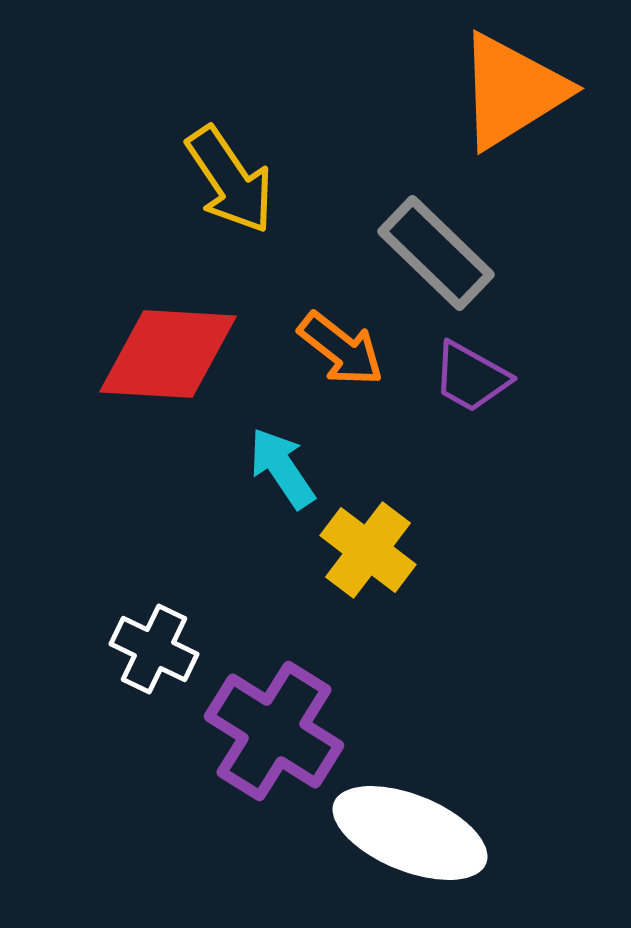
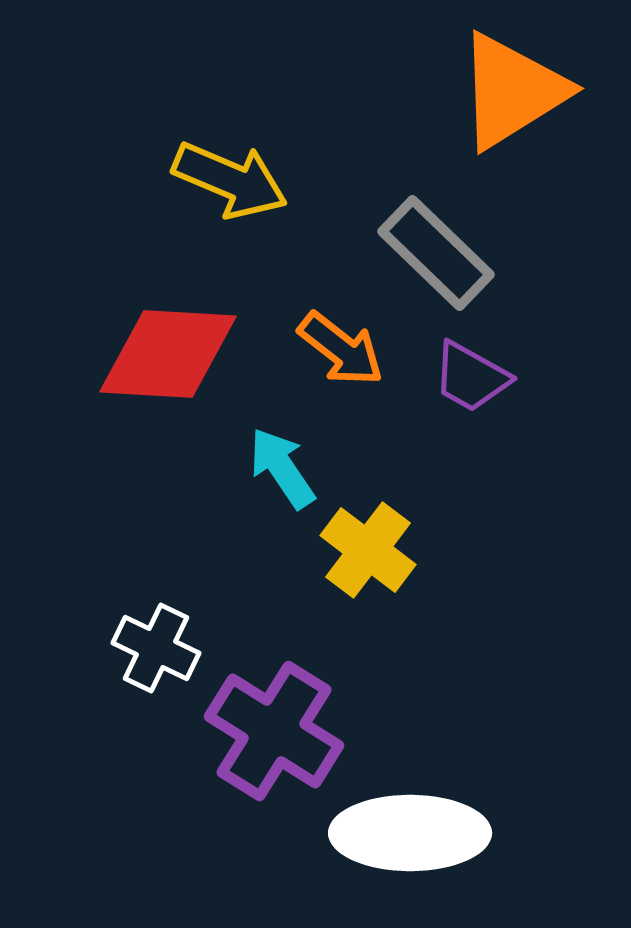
yellow arrow: rotated 33 degrees counterclockwise
white cross: moved 2 px right, 1 px up
white ellipse: rotated 22 degrees counterclockwise
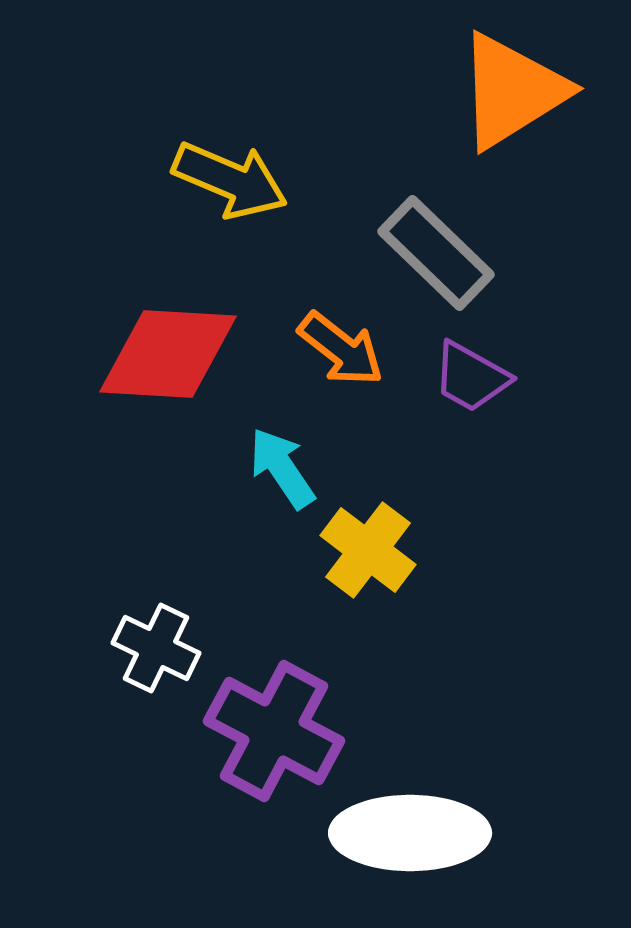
purple cross: rotated 4 degrees counterclockwise
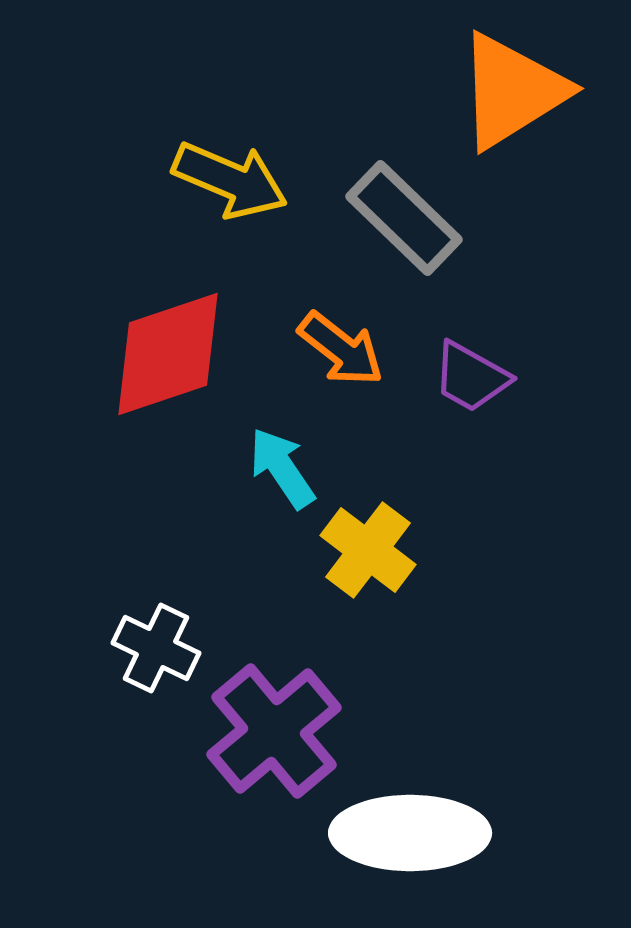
gray rectangle: moved 32 px left, 35 px up
red diamond: rotated 22 degrees counterclockwise
purple cross: rotated 22 degrees clockwise
